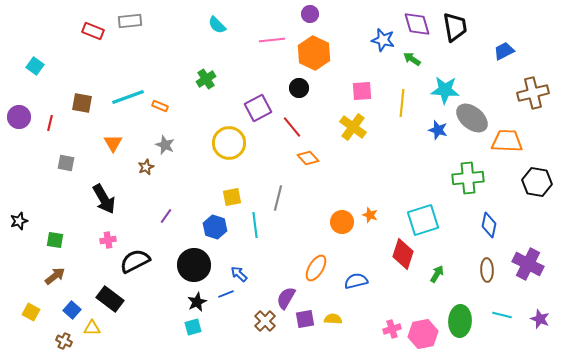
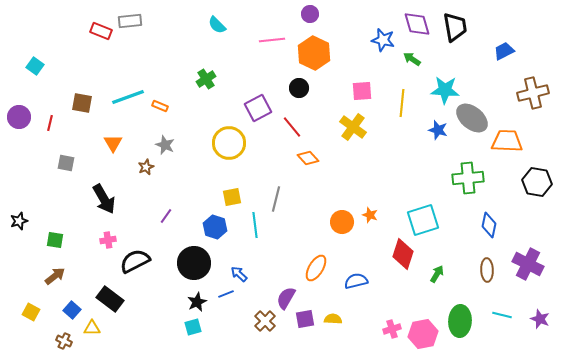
red rectangle at (93, 31): moved 8 px right
gray line at (278, 198): moved 2 px left, 1 px down
black circle at (194, 265): moved 2 px up
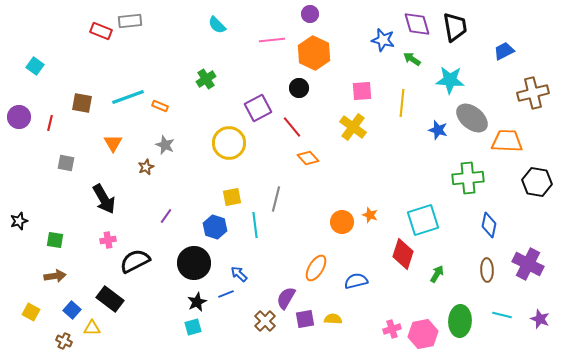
cyan star at (445, 90): moved 5 px right, 10 px up
brown arrow at (55, 276): rotated 30 degrees clockwise
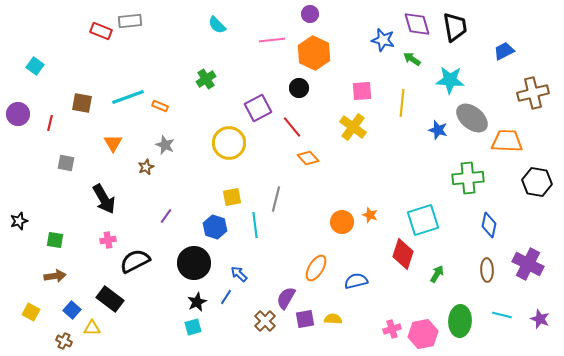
purple circle at (19, 117): moved 1 px left, 3 px up
blue line at (226, 294): moved 3 px down; rotated 35 degrees counterclockwise
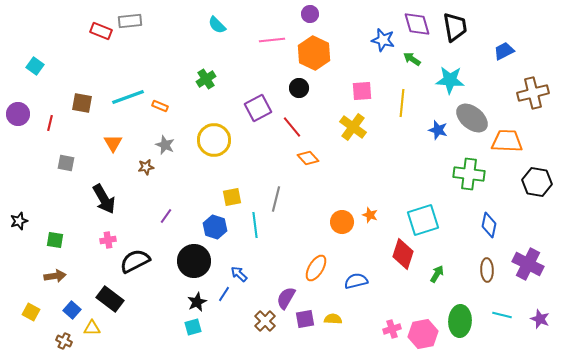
yellow circle at (229, 143): moved 15 px left, 3 px up
brown star at (146, 167): rotated 14 degrees clockwise
green cross at (468, 178): moved 1 px right, 4 px up; rotated 12 degrees clockwise
black circle at (194, 263): moved 2 px up
blue line at (226, 297): moved 2 px left, 3 px up
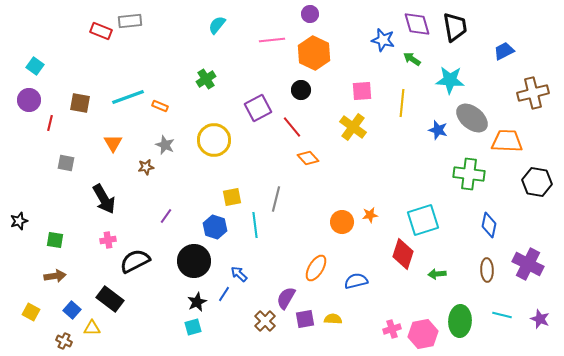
cyan semicircle at (217, 25): rotated 84 degrees clockwise
black circle at (299, 88): moved 2 px right, 2 px down
brown square at (82, 103): moved 2 px left
purple circle at (18, 114): moved 11 px right, 14 px up
orange star at (370, 215): rotated 28 degrees counterclockwise
green arrow at (437, 274): rotated 126 degrees counterclockwise
